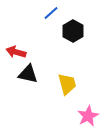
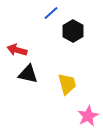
red arrow: moved 1 px right, 2 px up
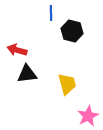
blue line: rotated 49 degrees counterclockwise
black hexagon: moved 1 px left; rotated 15 degrees counterclockwise
black triangle: moved 1 px left; rotated 20 degrees counterclockwise
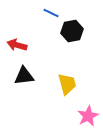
blue line: rotated 63 degrees counterclockwise
black hexagon: rotated 25 degrees counterclockwise
red arrow: moved 5 px up
black triangle: moved 3 px left, 2 px down
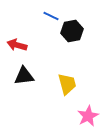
blue line: moved 3 px down
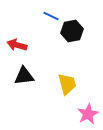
pink star: moved 2 px up
